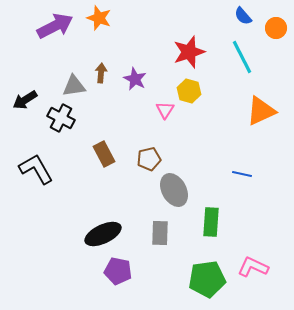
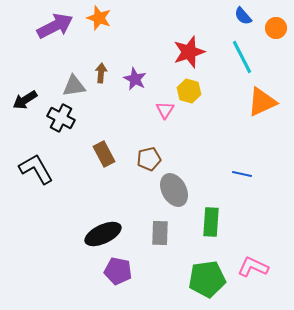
orange triangle: moved 1 px right, 9 px up
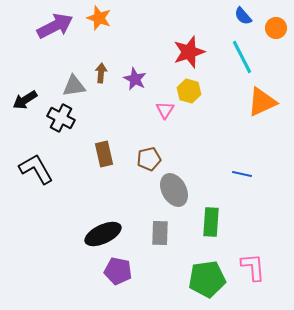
brown rectangle: rotated 15 degrees clockwise
pink L-shape: rotated 60 degrees clockwise
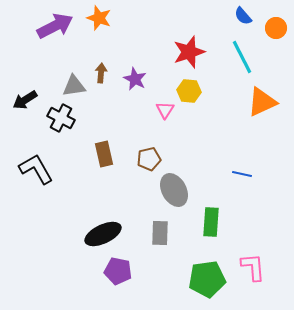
yellow hexagon: rotated 10 degrees counterclockwise
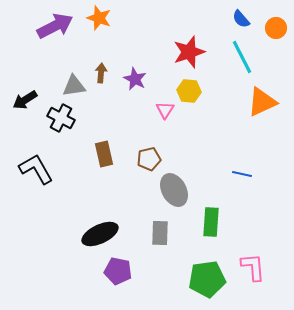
blue semicircle: moved 2 px left, 3 px down
black ellipse: moved 3 px left
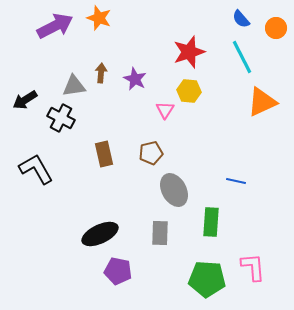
brown pentagon: moved 2 px right, 6 px up
blue line: moved 6 px left, 7 px down
green pentagon: rotated 12 degrees clockwise
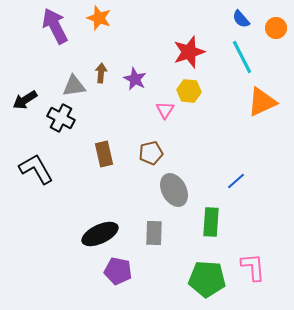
purple arrow: rotated 90 degrees counterclockwise
blue line: rotated 54 degrees counterclockwise
gray rectangle: moved 6 px left
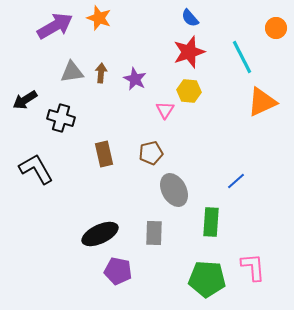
blue semicircle: moved 51 px left, 1 px up
purple arrow: rotated 87 degrees clockwise
gray triangle: moved 2 px left, 14 px up
black cross: rotated 12 degrees counterclockwise
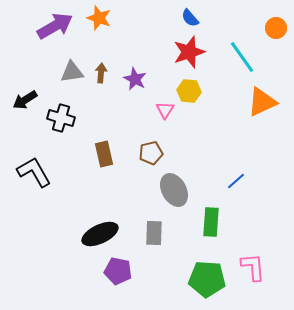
cyan line: rotated 8 degrees counterclockwise
black L-shape: moved 2 px left, 3 px down
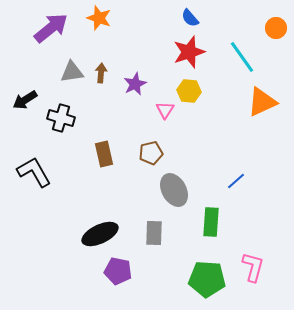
purple arrow: moved 4 px left, 2 px down; rotated 9 degrees counterclockwise
purple star: moved 5 px down; rotated 20 degrees clockwise
pink L-shape: rotated 20 degrees clockwise
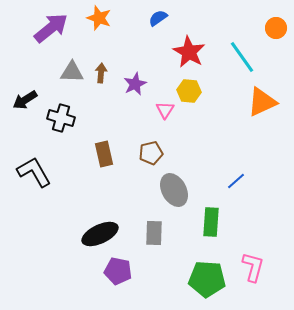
blue semicircle: moved 32 px left; rotated 96 degrees clockwise
red star: rotated 24 degrees counterclockwise
gray triangle: rotated 10 degrees clockwise
